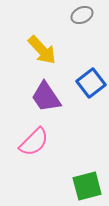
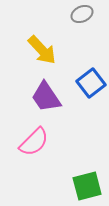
gray ellipse: moved 1 px up
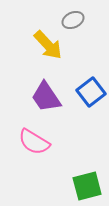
gray ellipse: moved 9 px left, 6 px down
yellow arrow: moved 6 px right, 5 px up
blue square: moved 9 px down
pink semicircle: rotated 76 degrees clockwise
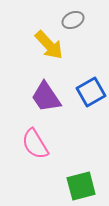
yellow arrow: moved 1 px right
blue square: rotated 8 degrees clockwise
pink semicircle: moved 1 px right, 2 px down; rotated 28 degrees clockwise
green square: moved 6 px left
